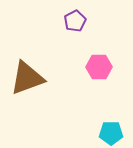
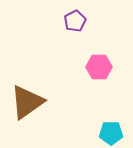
brown triangle: moved 24 px down; rotated 15 degrees counterclockwise
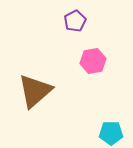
pink hexagon: moved 6 px left, 6 px up; rotated 10 degrees counterclockwise
brown triangle: moved 8 px right, 11 px up; rotated 6 degrees counterclockwise
